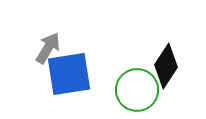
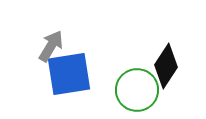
gray arrow: moved 3 px right, 2 px up
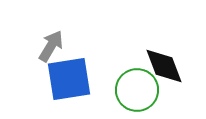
black diamond: moved 2 px left; rotated 54 degrees counterclockwise
blue square: moved 5 px down
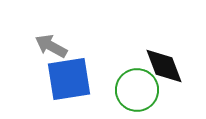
gray arrow: rotated 92 degrees counterclockwise
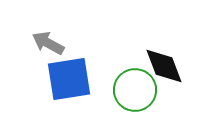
gray arrow: moved 3 px left, 3 px up
green circle: moved 2 px left
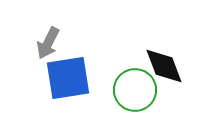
gray arrow: rotated 92 degrees counterclockwise
blue square: moved 1 px left, 1 px up
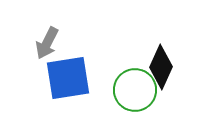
gray arrow: moved 1 px left
black diamond: moved 3 px left, 1 px down; rotated 45 degrees clockwise
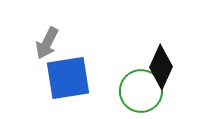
green circle: moved 6 px right, 1 px down
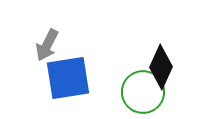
gray arrow: moved 2 px down
green circle: moved 2 px right, 1 px down
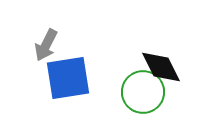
gray arrow: moved 1 px left
black diamond: rotated 51 degrees counterclockwise
